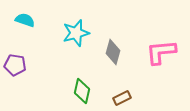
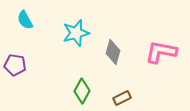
cyan semicircle: rotated 138 degrees counterclockwise
pink L-shape: rotated 16 degrees clockwise
green diamond: rotated 15 degrees clockwise
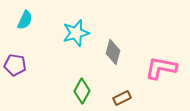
cyan semicircle: rotated 126 degrees counterclockwise
pink L-shape: moved 16 px down
